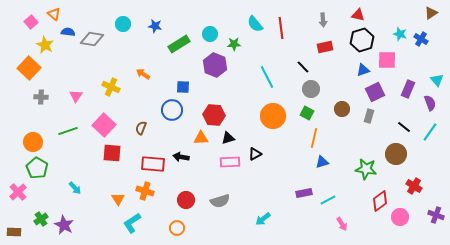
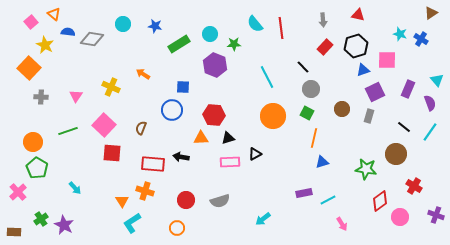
black hexagon at (362, 40): moved 6 px left, 6 px down
red rectangle at (325, 47): rotated 35 degrees counterclockwise
orange triangle at (118, 199): moved 4 px right, 2 px down
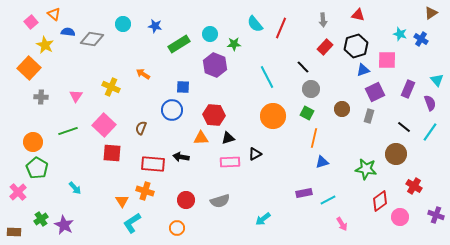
red line at (281, 28): rotated 30 degrees clockwise
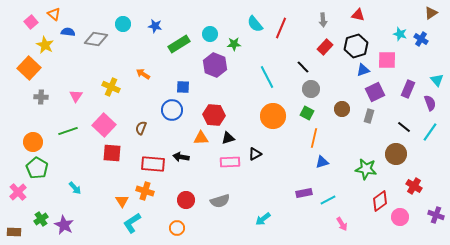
gray diamond at (92, 39): moved 4 px right
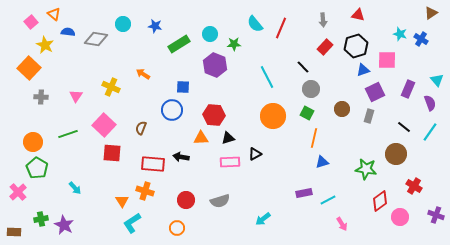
green line at (68, 131): moved 3 px down
green cross at (41, 219): rotated 24 degrees clockwise
